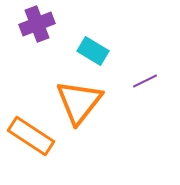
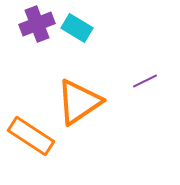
cyan rectangle: moved 16 px left, 23 px up
orange triangle: rotated 18 degrees clockwise
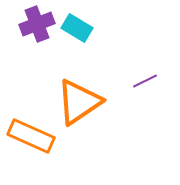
orange rectangle: rotated 9 degrees counterclockwise
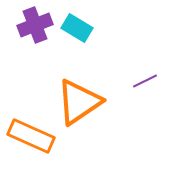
purple cross: moved 2 px left, 1 px down
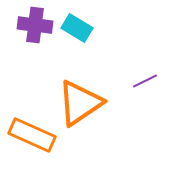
purple cross: rotated 28 degrees clockwise
orange triangle: moved 1 px right, 1 px down
orange rectangle: moved 1 px right, 1 px up
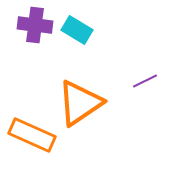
cyan rectangle: moved 2 px down
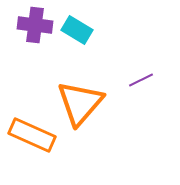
purple line: moved 4 px left, 1 px up
orange triangle: rotated 15 degrees counterclockwise
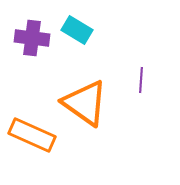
purple cross: moved 3 px left, 13 px down
purple line: rotated 60 degrees counterclockwise
orange triangle: moved 5 px right; rotated 36 degrees counterclockwise
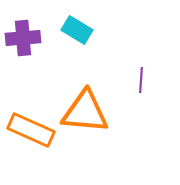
purple cross: moved 9 px left; rotated 12 degrees counterclockwise
orange triangle: moved 9 px down; rotated 30 degrees counterclockwise
orange rectangle: moved 1 px left, 5 px up
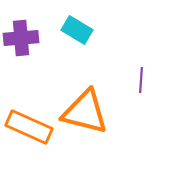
purple cross: moved 2 px left
orange triangle: rotated 9 degrees clockwise
orange rectangle: moved 2 px left, 3 px up
